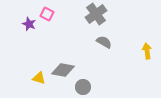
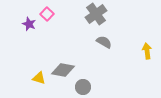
pink square: rotated 16 degrees clockwise
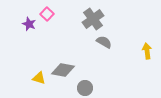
gray cross: moved 3 px left, 5 px down
gray circle: moved 2 px right, 1 px down
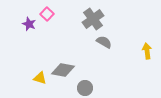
yellow triangle: moved 1 px right
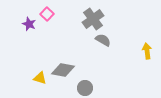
gray semicircle: moved 1 px left, 2 px up
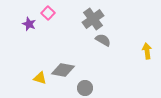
pink square: moved 1 px right, 1 px up
